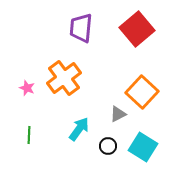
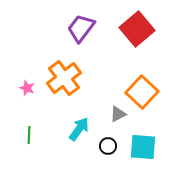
purple trapezoid: rotated 32 degrees clockwise
cyan square: rotated 28 degrees counterclockwise
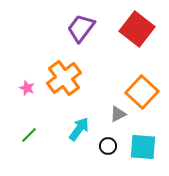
red square: rotated 12 degrees counterclockwise
green line: rotated 42 degrees clockwise
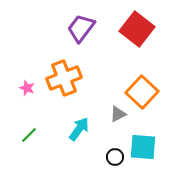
orange cross: rotated 16 degrees clockwise
black circle: moved 7 px right, 11 px down
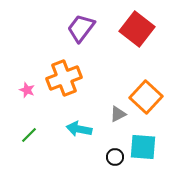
pink star: moved 2 px down
orange square: moved 4 px right, 5 px down
cyan arrow: rotated 115 degrees counterclockwise
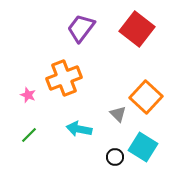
pink star: moved 1 px right, 5 px down
gray triangle: rotated 48 degrees counterclockwise
cyan square: rotated 28 degrees clockwise
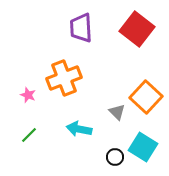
purple trapezoid: rotated 40 degrees counterclockwise
gray triangle: moved 1 px left, 2 px up
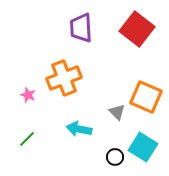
orange square: rotated 20 degrees counterclockwise
green line: moved 2 px left, 4 px down
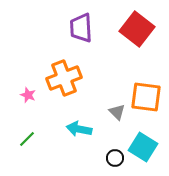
orange square: rotated 16 degrees counterclockwise
black circle: moved 1 px down
